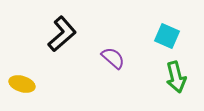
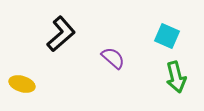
black L-shape: moved 1 px left
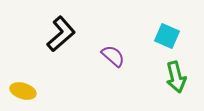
purple semicircle: moved 2 px up
yellow ellipse: moved 1 px right, 7 px down
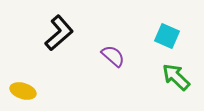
black L-shape: moved 2 px left, 1 px up
green arrow: rotated 148 degrees clockwise
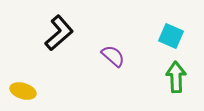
cyan square: moved 4 px right
green arrow: rotated 44 degrees clockwise
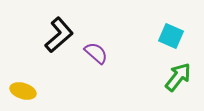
black L-shape: moved 2 px down
purple semicircle: moved 17 px left, 3 px up
green arrow: moved 2 px right; rotated 40 degrees clockwise
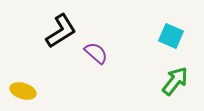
black L-shape: moved 2 px right, 4 px up; rotated 9 degrees clockwise
green arrow: moved 3 px left, 4 px down
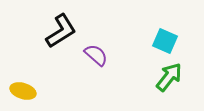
cyan square: moved 6 px left, 5 px down
purple semicircle: moved 2 px down
green arrow: moved 6 px left, 4 px up
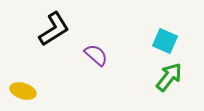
black L-shape: moved 7 px left, 2 px up
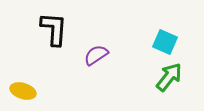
black L-shape: rotated 54 degrees counterclockwise
cyan square: moved 1 px down
purple semicircle: rotated 75 degrees counterclockwise
